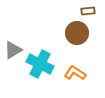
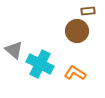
brown circle: moved 2 px up
gray triangle: moved 1 px right; rotated 48 degrees counterclockwise
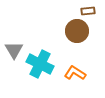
gray triangle: rotated 18 degrees clockwise
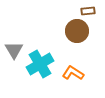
cyan cross: rotated 32 degrees clockwise
orange L-shape: moved 2 px left
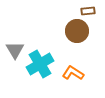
gray triangle: moved 1 px right
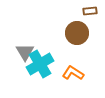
brown rectangle: moved 2 px right
brown circle: moved 2 px down
gray triangle: moved 10 px right, 2 px down
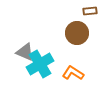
gray triangle: rotated 36 degrees counterclockwise
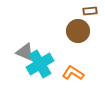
brown circle: moved 1 px right, 2 px up
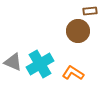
gray triangle: moved 12 px left, 10 px down
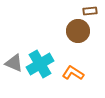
gray triangle: moved 1 px right, 1 px down
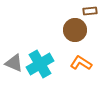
brown circle: moved 3 px left, 1 px up
orange L-shape: moved 8 px right, 10 px up
